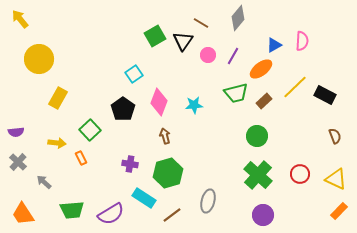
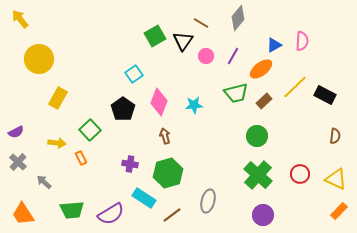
pink circle at (208, 55): moved 2 px left, 1 px down
purple semicircle at (16, 132): rotated 21 degrees counterclockwise
brown semicircle at (335, 136): rotated 28 degrees clockwise
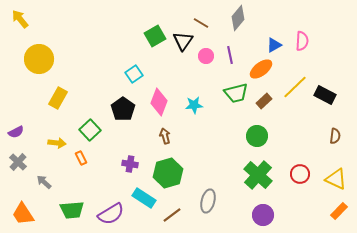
purple line at (233, 56): moved 3 px left, 1 px up; rotated 42 degrees counterclockwise
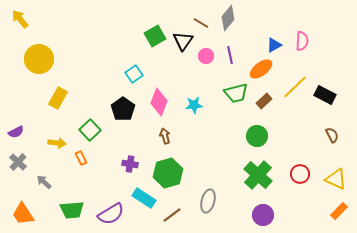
gray diamond at (238, 18): moved 10 px left
brown semicircle at (335, 136): moved 3 px left, 1 px up; rotated 35 degrees counterclockwise
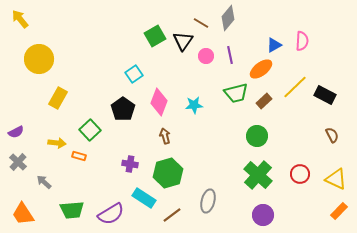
orange rectangle at (81, 158): moved 2 px left, 2 px up; rotated 48 degrees counterclockwise
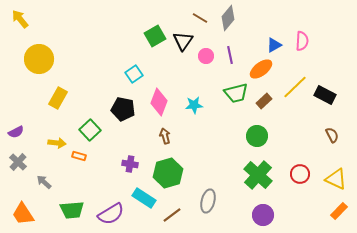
brown line at (201, 23): moved 1 px left, 5 px up
black pentagon at (123, 109): rotated 25 degrees counterclockwise
